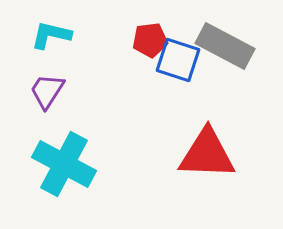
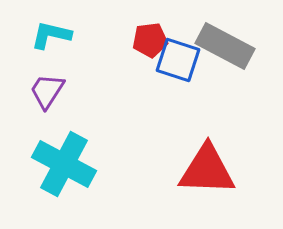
red triangle: moved 16 px down
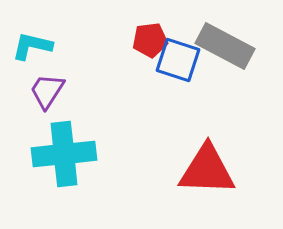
cyan L-shape: moved 19 px left, 11 px down
cyan cross: moved 10 px up; rotated 34 degrees counterclockwise
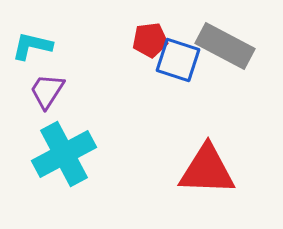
cyan cross: rotated 22 degrees counterclockwise
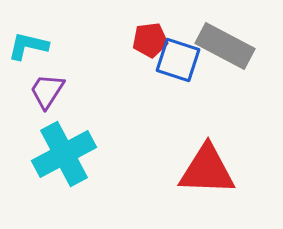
cyan L-shape: moved 4 px left
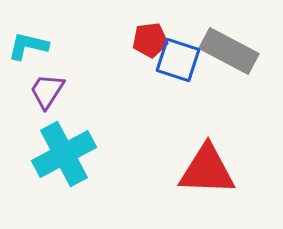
gray rectangle: moved 4 px right, 5 px down
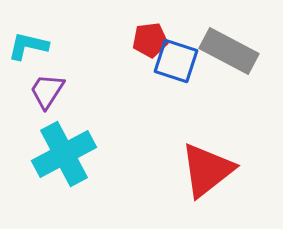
blue square: moved 2 px left, 1 px down
red triangle: rotated 40 degrees counterclockwise
